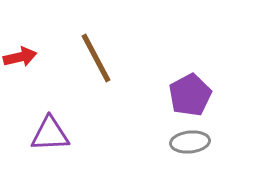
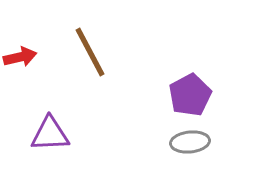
brown line: moved 6 px left, 6 px up
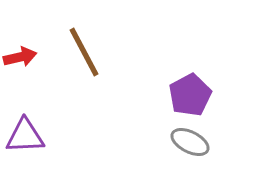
brown line: moved 6 px left
purple triangle: moved 25 px left, 2 px down
gray ellipse: rotated 33 degrees clockwise
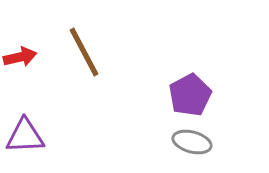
gray ellipse: moved 2 px right; rotated 12 degrees counterclockwise
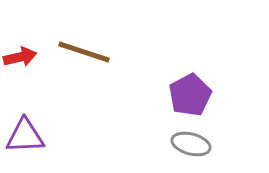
brown line: rotated 44 degrees counterclockwise
gray ellipse: moved 1 px left, 2 px down
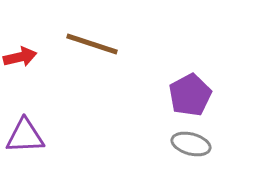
brown line: moved 8 px right, 8 px up
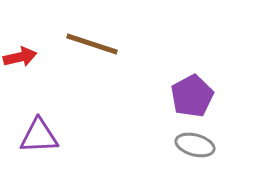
purple pentagon: moved 2 px right, 1 px down
purple triangle: moved 14 px right
gray ellipse: moved 4 px right, 1 px down
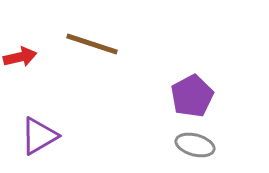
purple triangle: rotated 27 degrees counterclockwise
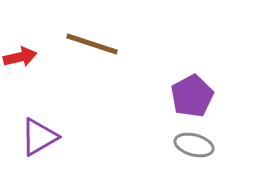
purple triangle: moved 1 px down
gray ellipse: moved 1 px left
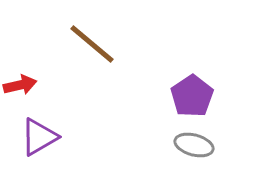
brown line: rotated 22 degrees clockwise
red arrow: moved 28 px down
purple pentagon: rotated 6 degrees counterclockwise
